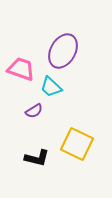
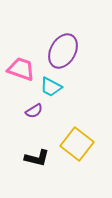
cyan trapezoid: rotated 15 degrees counterclockwise
yellow square: rotated 12 degrees clockwise
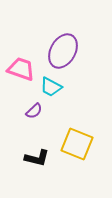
purple semicircle: rotated 12 degrees counterclockwise
yellow square: rotated 16 degrees counterclockwise
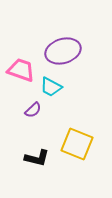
purple ellipse: rotated 44 degrees clockwise
pink trapezoid: moved 1 px down
purple semicircle: moved 1 px left, 1 px up
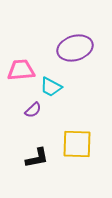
purple ellipse: moved 12 px right, 3 px up
pink trapezoid: rotated 24 degrees counterclockwise
yellow square: rotated 20 degrees counterclockwise
black L-shape: rotated 25 degrees counterclockwise
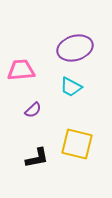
cyan trapezoid: moved 20 px right
yellow square: rotated 12 degrees clockwise
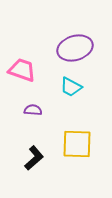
pink trapezoid: moved 1 px right; rotated 24 degrees clockwise
purple semicircle: rotated 132 degrees counterclockwise
yellow square: rotated 12 degrees counterclockwise
black L-shape: moved 3 px left; rotated 30 degrees counterclockwise
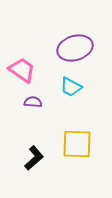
pink trapezoid: rotated 16 degrees clockwise
purple semicircle: moved 8 px up
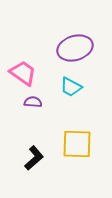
pink trapezoid: moved 1 px right, 3 px down
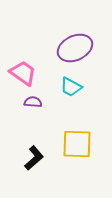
purple ellipse: rotated 8 degrees counterclockwise
